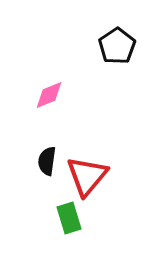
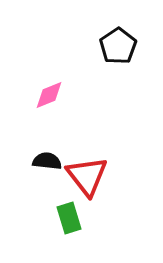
black pentagon: moved 1 px right
black semicircle: rotated 88 degrees clockwise
red triangle: rotated 18 degrees counterclockwise
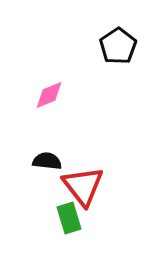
red triangle: moved 4 px left, 10 px down
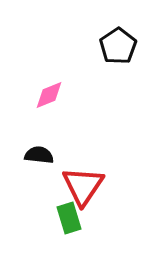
black semicircle: moved 8 px left, 6 px up
red triangle: rotated 12 degrees clockwise
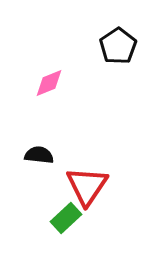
pink diamond: moved 12 px up
red triangle: moved 4 px right
green rectangle: moved 3 px left; rotated 64 degrees clockwise
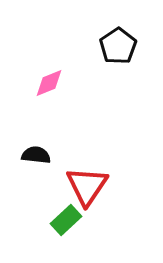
black semicircle: moved 3 px left
green rectangle: moved 2 px down
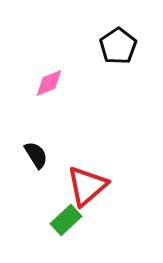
black semicircle: rotated 52 degrees clockwise
red triangle: rotated 15 degrees clockwise
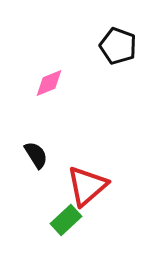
black pentagon: rotated 18 degrees counterclockwise
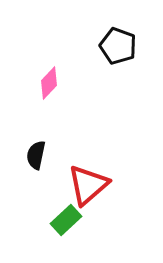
pink diamond: rotated 24 degrees counterclockwise
black semicircle: rotated 136 degrees counterclockwise
red triangle: moved 1 px right, 1 px up
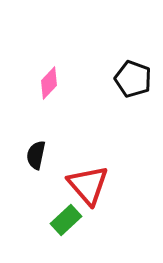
black pentagon: moved 15 px right, 33 px down
red triangle: rotated 30 degrees counterclockwise
